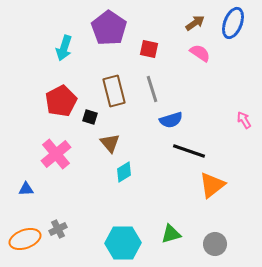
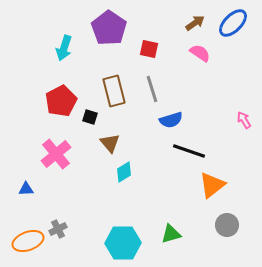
blue ellipse: rotated 24 degrees clockwise
orange ellipse: moved 3 px right, 2 px down
gray circle: moved 12 px right, 19 px up
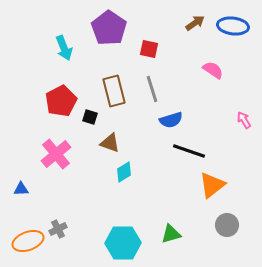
blue ellipse: moved 3 px down; rotated 52 degrees clockwise
cyan arrow: rotated 40 degrees counterclockwise
pink semicircle: moved 13 px right, 17 px down
brown triangle: rotated 30 degrees counterclockwise
blue triangle: moved 5 px left
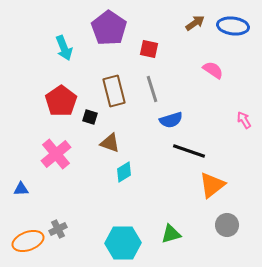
red pentagon: rotated 8 degrees counterclockwise
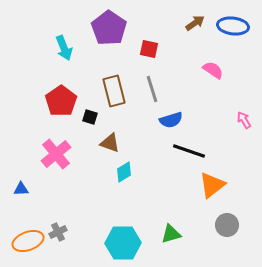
gray cross: moved 3 px down
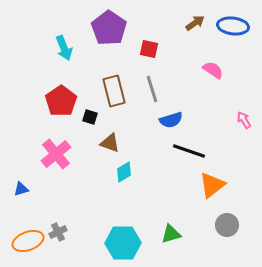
blue triangle: rotated 14 degrees counterclockwise
